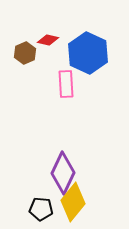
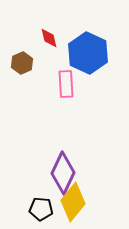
red diamond: moved 1 px right, 2 px up; rotated 65 degrees clockwise
brown hexagon: moved 3 px left, 10 px down
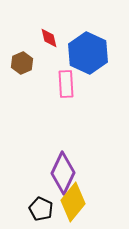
black pentagon: rotated 20 degrees clockwise
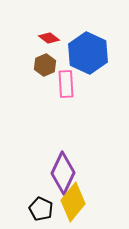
red diamond: rotated 40 degrees counterclockwise
brown hexagon: moved 23 px right, 2 px down
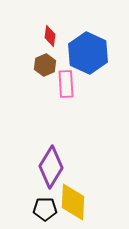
red diamond: moved 1 px right, 2 px up; rotated 60 degrees clockwise
purple diamond: moved 12 px left, 6 px up; rotated 6 degrees clockwise
yellow diamond: rotated 36 degrees counterclockwise
black pentagon: moved 4 px right; rotated 25 degrees counterclockwise
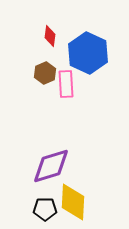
brown hexagon: moved 8 px down
purple diamond: moved 1 px up; rotated 42 degrees clockwise
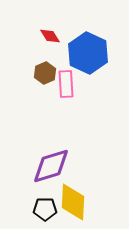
red diamond: rotated 40 degrees counterclockwise
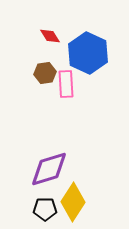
brown hexagon: rotated 15 degrees clockwise
purple diamond: moved 2 px left, 3 px down
yellow diamond: rotated 30 degrees clockwise
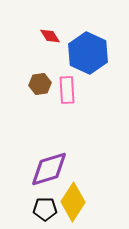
brown hexagon: moved 5 px left, 11 px down
pink rectangle: moved 1 px right, 6 px down
